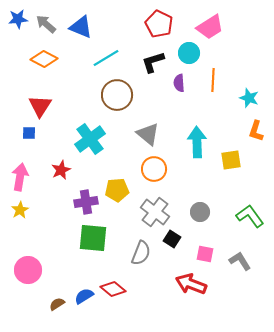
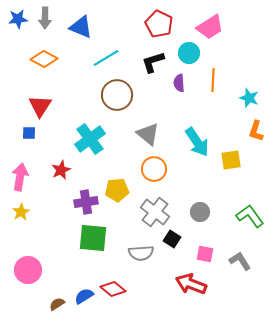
gray arrow: moved 1 px left, 6 px up; rotated 130 degrees counterclockwise
cyan arrow: rotated 148 degrees clockwise
yellow star: moved 1 px right, 2 px down
gray semicircle: rotated 65 degrees clockwise
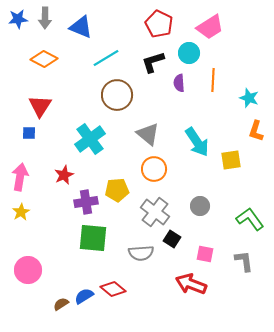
red star: moved 3 px right, 5 px down
gray circle: moved 6 px up
green L-shape: moved 3 px down
gray L-shape: moved 4 px right; rotated 25 degrees clockwise
brown semicircle: moved 4 px right
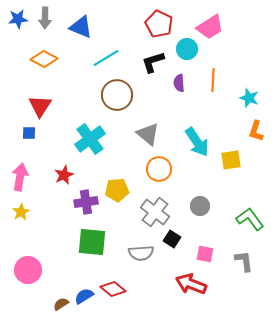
cyan circle: moved 2 px left, 4 px up
orange circle: moved 5 px right
green square: moved 1 px left, 4 px down
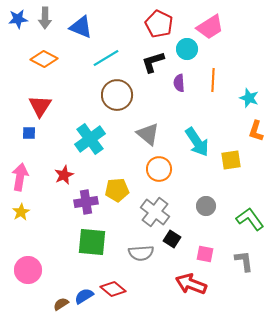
gray circle: moved 6 px right
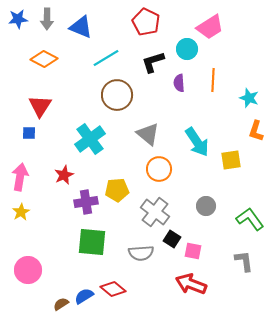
gray arrow: moved 2 px right, 1 px down
red pentagon: moved 13 px left, 2 px up
pink square: moved 12 px left, 3 px up
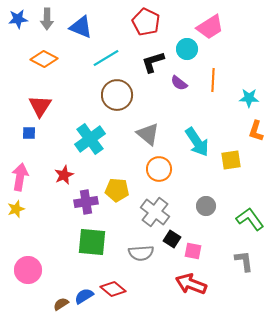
purple semicircle: rotated 48 degrees counterclockwise
cyan star: rotated 18 degrees counterclockwise
yellow pentagon: rotated 10 degrees clockwise
yellow star: moved 5 px left, 3 px up; rotated 12 degrees clockwise
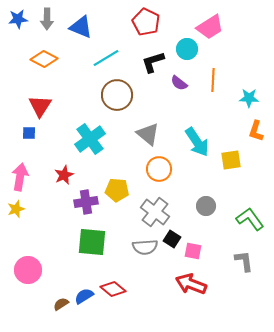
gray semicircle: moved 4 px right, 6 px up
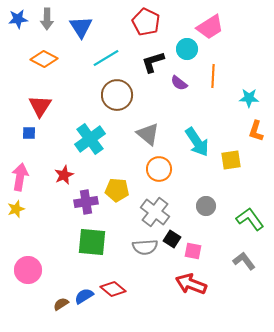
blue triangle: rotated 35 degrees clockwise
orange line: moved 4 px up
gray L-shape: rotated 30 degrees counterclockwise
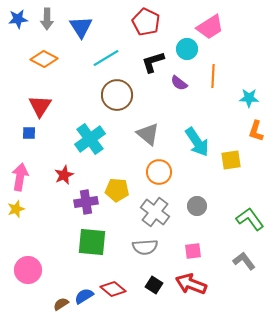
orange circle: moved 3 px down
gray circle: moved 9 px left
black square: moved 18 px left, 46 px down
pink square: rotated 18 degrees counterclockwise
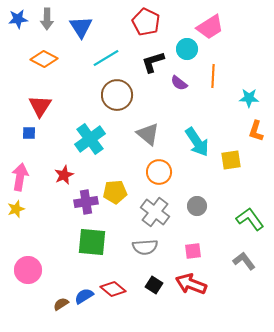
yellow pentagon: moved 2 px left, 2 px down; rotated 10 degrees counterclockwise
